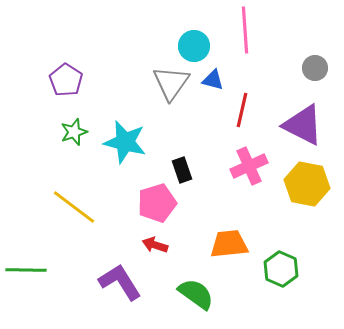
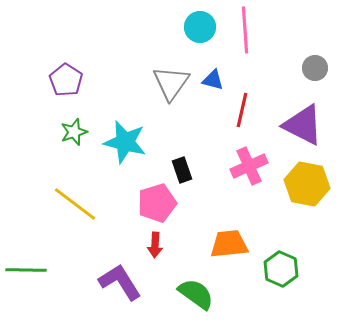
cyan circle: moved 6 px right, 19 px up
yellow line: moved 1 px right, 3 px up
red arrow: rotated 105 degrees counterclockwise
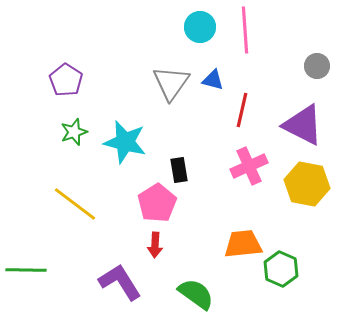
gray circle: moved 2 px right, 2 px up
black rectangle: moved 3 px left; rotated 10 degrees clockwise
pink pentagon: rotated 15 degrees counterclockwise
orange trapezoid: moved 14 px right
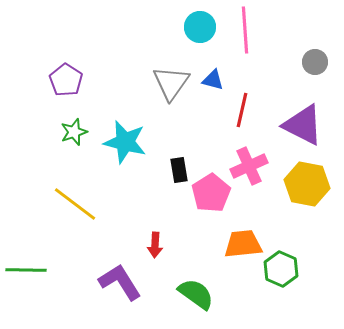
gray circle: moved 2 px left, 4 px up
pink pentagon: moved 54 px right, 10 px up
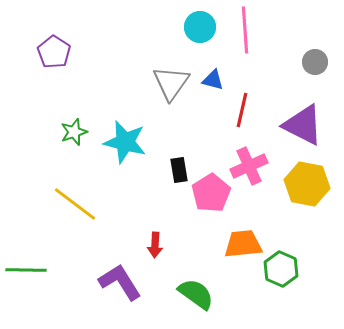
purple pentagon: moved 12 px left, 28 px up
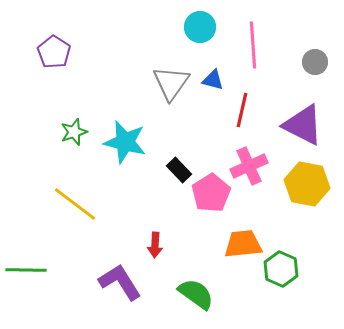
pink line: moved 8 px right, 15 px down
black rectangle: rotated 35 degrees counterclockwise
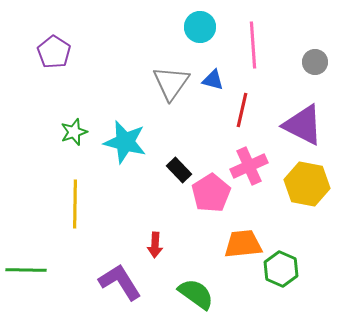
yellow line: rotated 54 degrees clockwise
